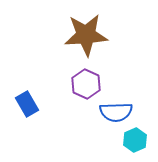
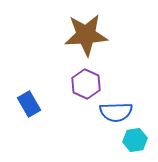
blue rectangle: moved 2 px right
cyan hexagon: rotated 15 degrees clockwise
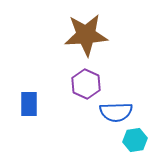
blue rectangle: rotated 30 degrees clockwise
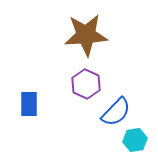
blue semicircle: rotated 44 degrees counterclockwise
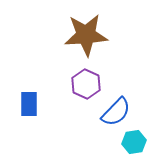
cyan hexagon: moved 1 px left, 2 px down
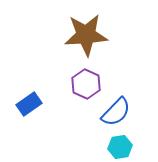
blue rectangle: rotated 55 degrees clockwise
cyan hexagon: moved 14 px left, 5 px down
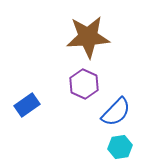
brown star: moved 2 px right, 2 px down
purple hexagon: moved 2 px left
blue rectangle: moved 2 px left, 1 px down
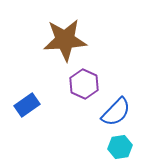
brown star: moved 23 px left, 3 px down
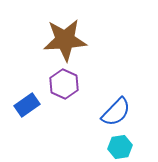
purple hexagon: moved 20 px left
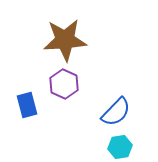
blue rectangle: rotated 70 degrees counterclockwise
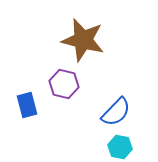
brown star: moved 18 px right; rotated 18 degrees clockwise
purple hexagon: rotated 12 degrees counterclockwise
cyan hexagon: rotated 20 degrees clockwise
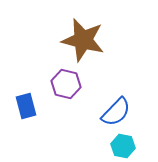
purple hexagon: moved 2 px right
blue rectangle: moved 1 px left, 1 px down
cyan hexagon: moved 3 px right, 1 px up
